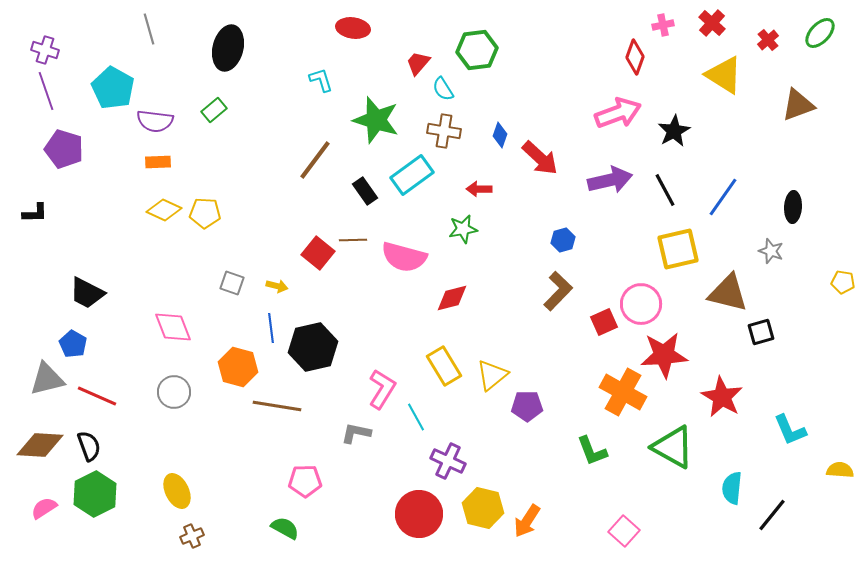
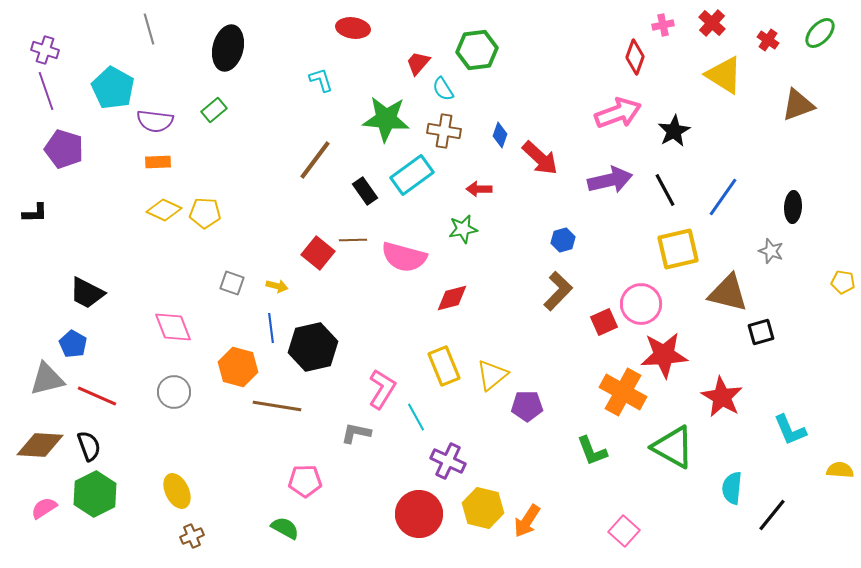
red cross at (768, 40): rotated 15 degrees counterclockwise
green star at (376, 120): moved 10 px right, 1 px up; rotated 12 degrees counterclockwise
yellow rectangle at (444, 366): rotated 9 degrees clockwise
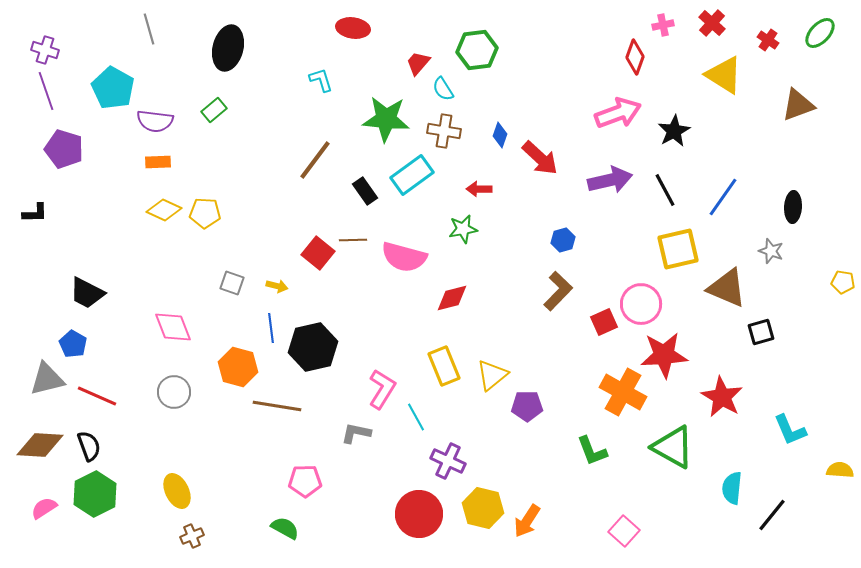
brown triangle at (728, 293): moved 1 px left, 5 px up; rotated 9 degrees clockwise
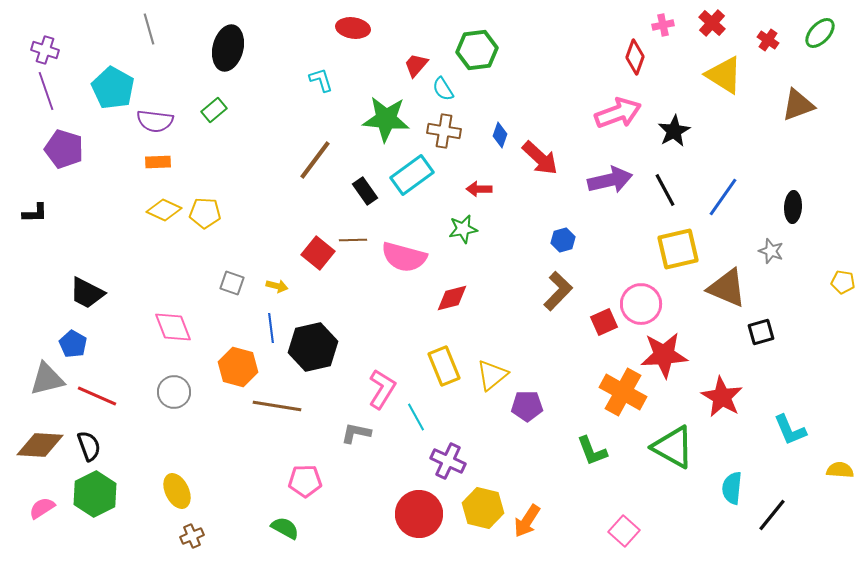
red trapezoid at (418, 63): moved 2 px left, 2 px down
pink semicircle at (44, 508): moved 2 px left
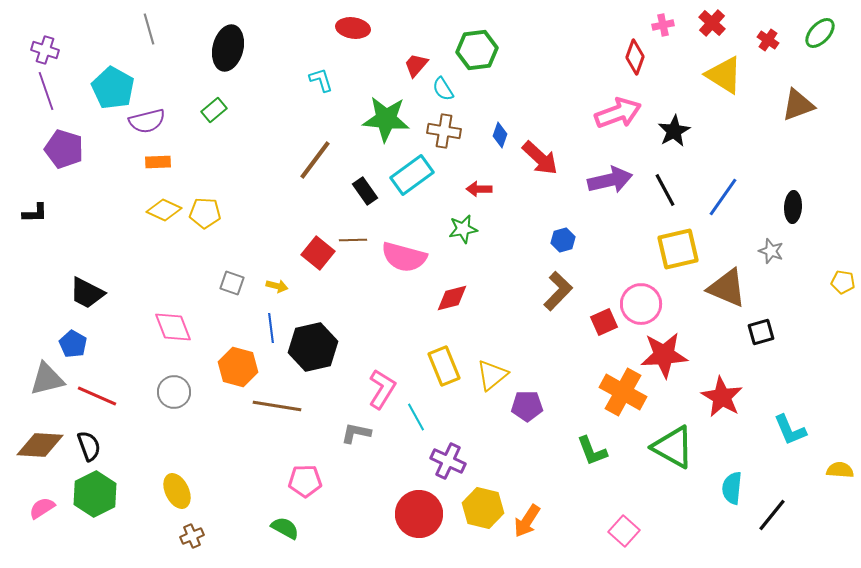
purple semicircle at (155, 121): moved 8 px left; rotated 21 degrees counterclockwise
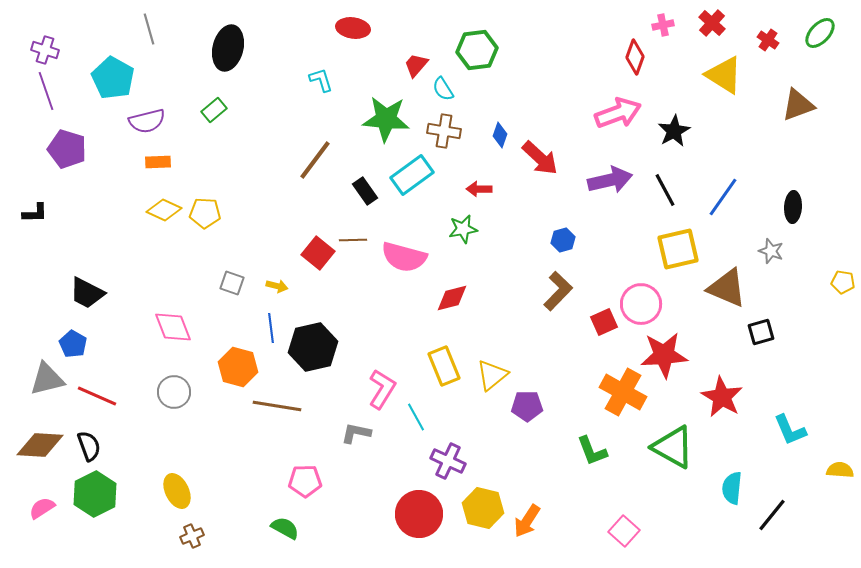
cyan pentagon at (113, 88): moved 10 px up
purple pentagon at (64, 149): moved 3 px right
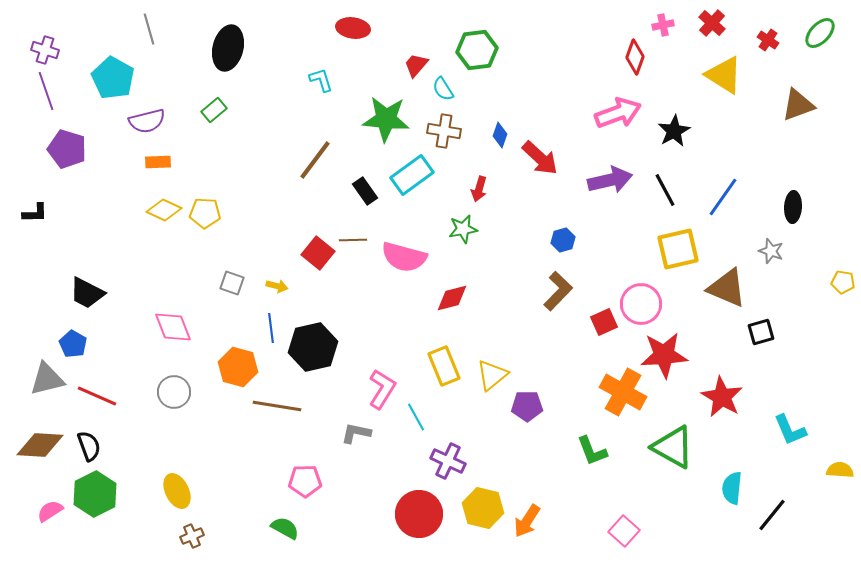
red arrow at (479, 189): rotated 75 degrees counterclockwise
pink semicircle at (42, 508): moved 8 px right, 3 px down
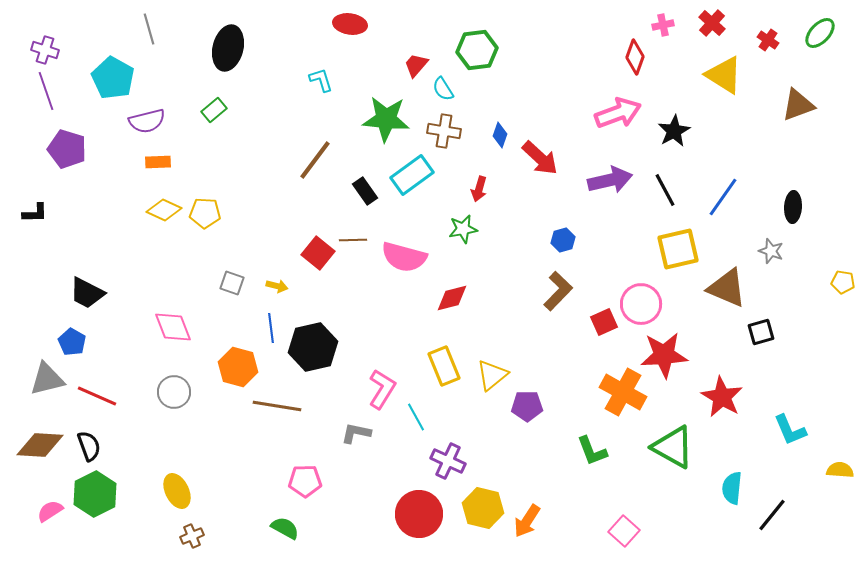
red ellipse at (353, 28): moved 3 px left, 4 px up
blue pentagon at (73, 344): moved 1 px left, 2 px up
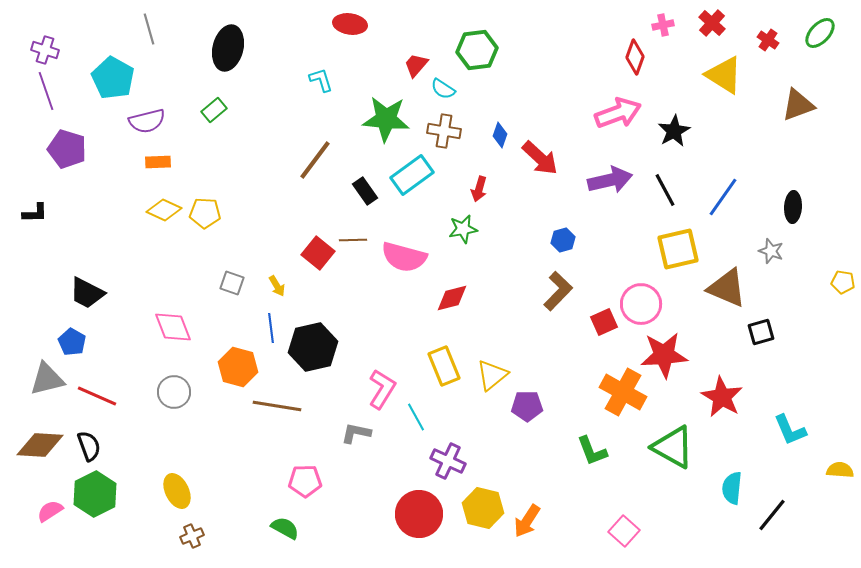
cyan semicircle at (443, 89): rotated 25 degrees counterclockwise
yellow arrow at (277, 286): rotated 45 degrees clockwise
